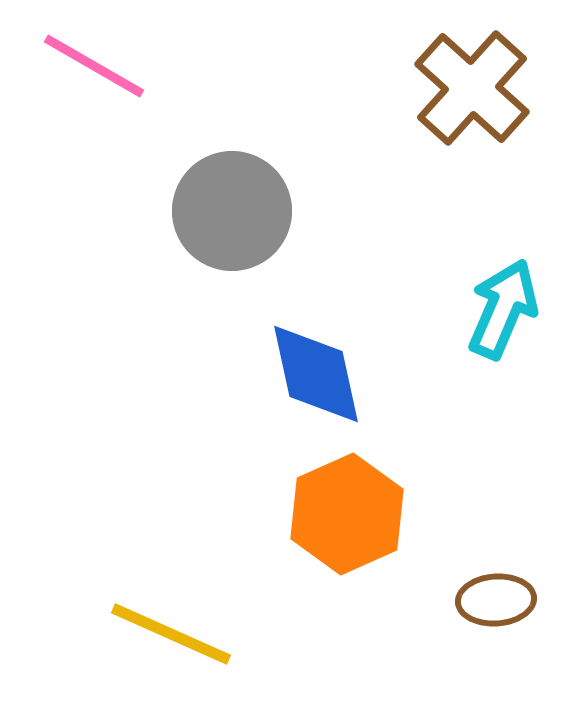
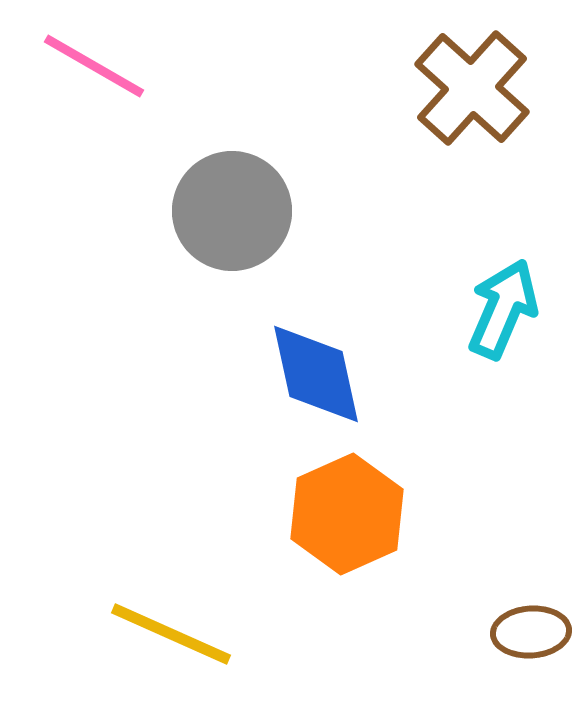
brown ellipse: moved 35 px right, 32 px down
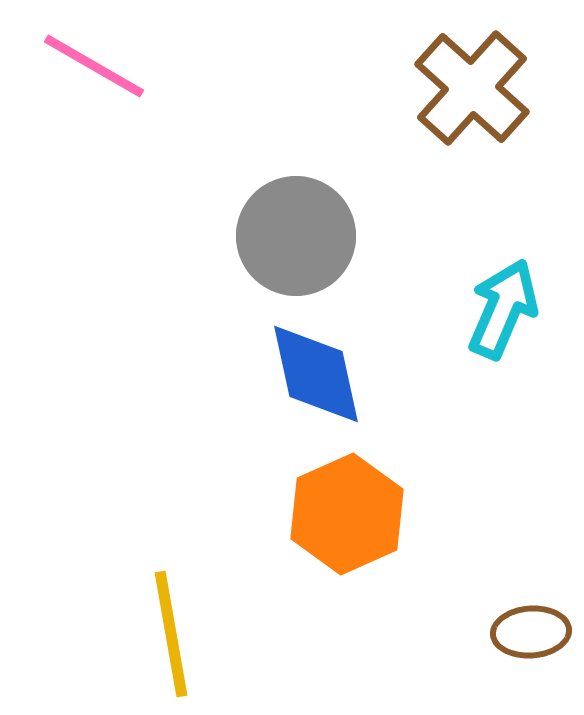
gray circle: moved 64 px right, 25 px down
yellow line: rotated 56 degrees clockwise
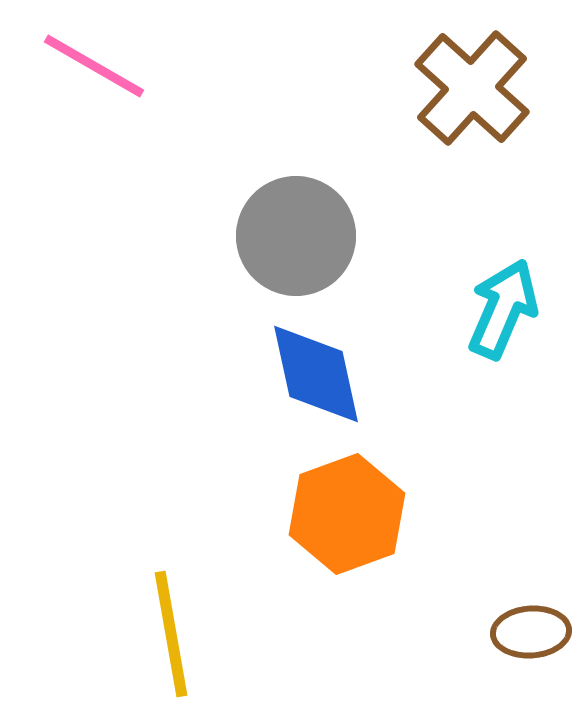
orange hexagon: rotated 4 degrees clockwise
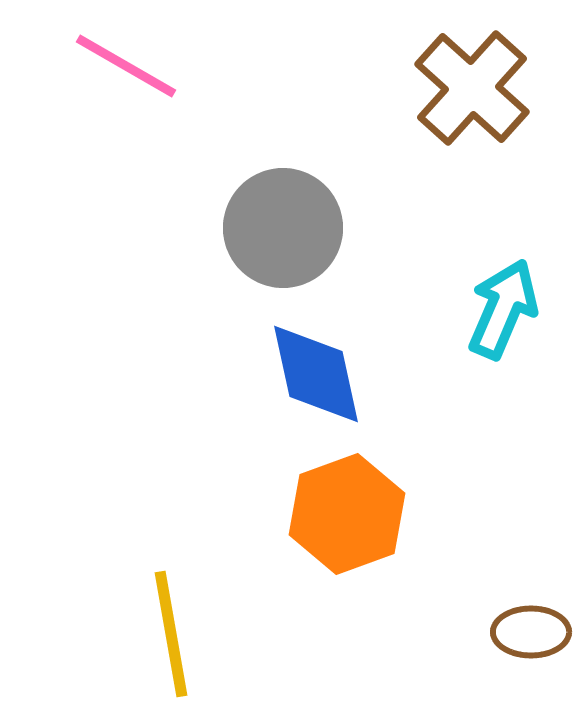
pink line: moved 32 px right
gray circle: moved 13 px left, 8 px up
brown ellipse: rotated 4 degrees clockwise
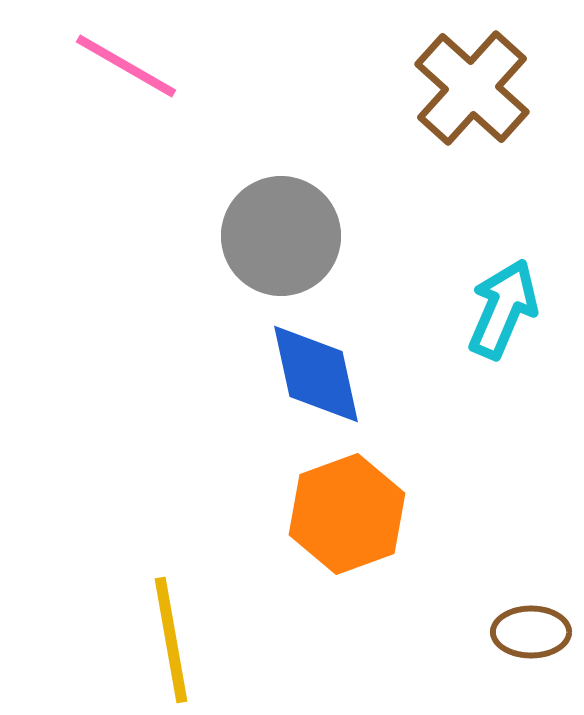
gray circle: moved 2 px left, 8 px down
yellow line: moved 6 px down
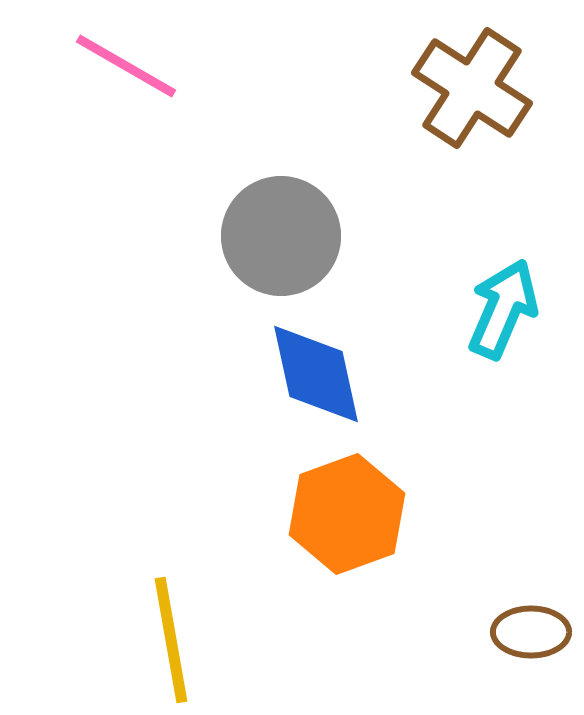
brown cross: rotated 9 degrees counterclockwise
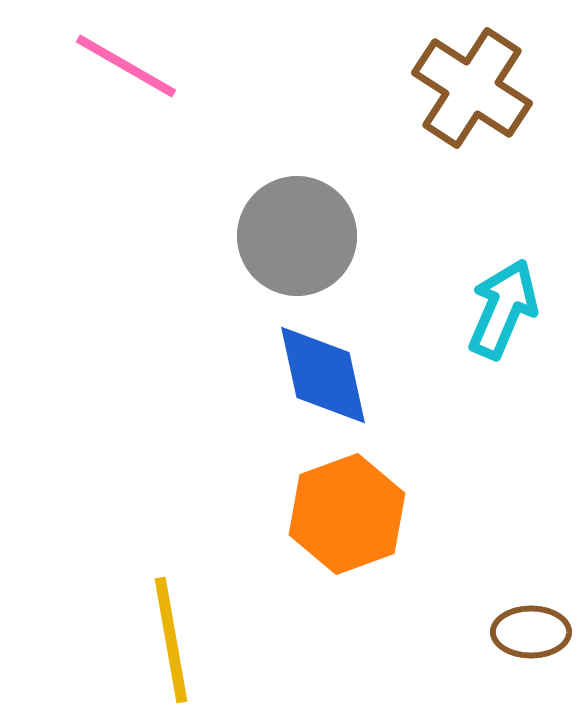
gray circle: moved 16 px right
blue diamond: moved 7 px right, 1 px down
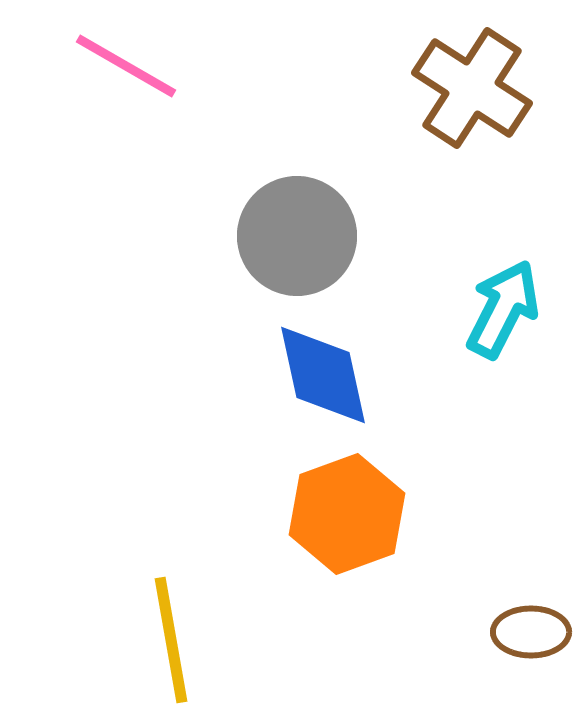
cyan arrow: rotated 4 degrees clockwise
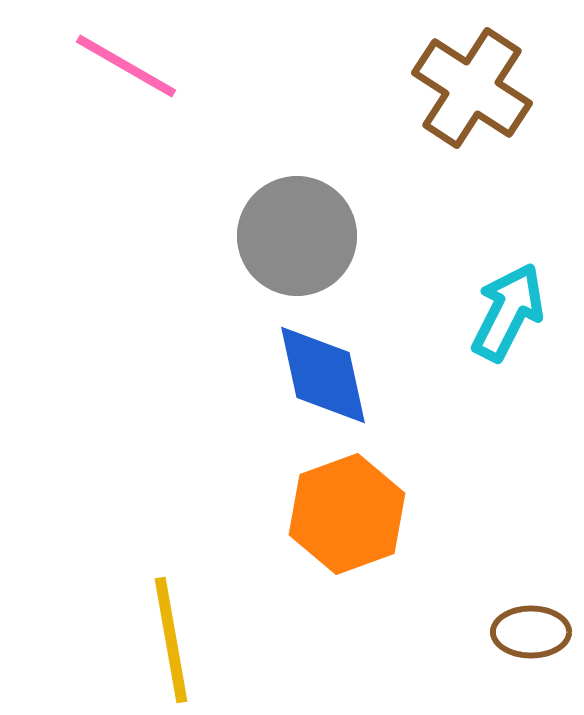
cyan arrow: moved 5 px right, 3 px down
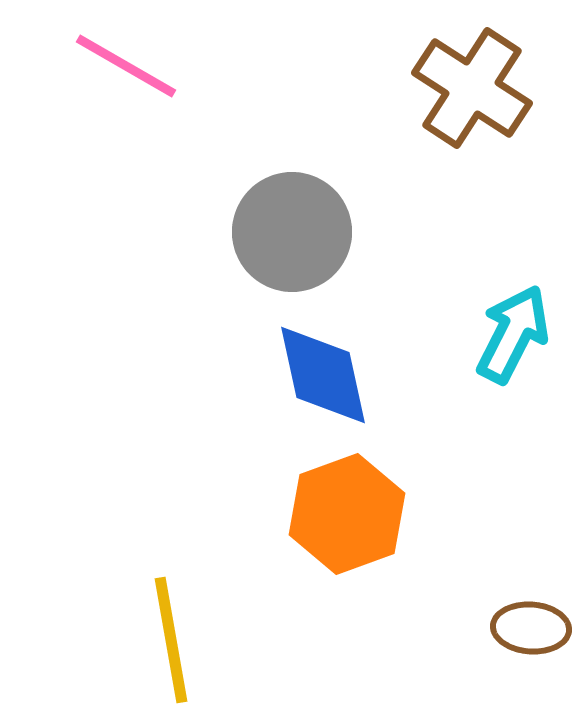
gray circle: moved 5 px left, 4 px up
cyan arrow: moved 5 px right, 22 px down
brown ellipse: moved 4 px up; rotated 4 degrees clockwise
